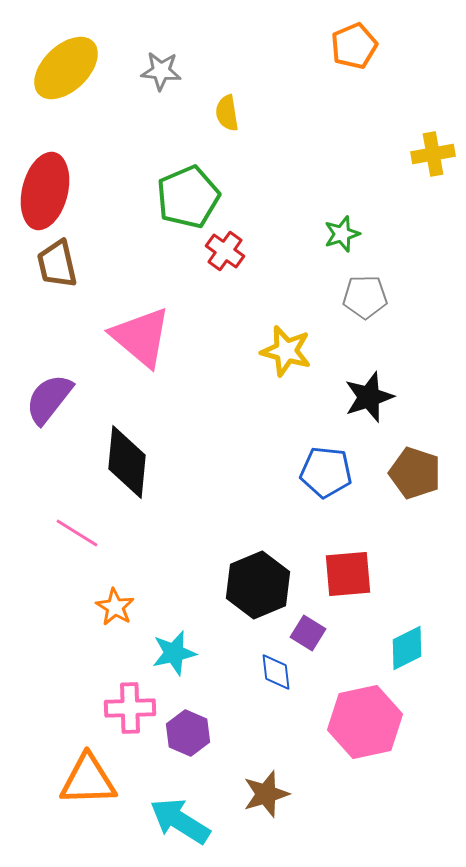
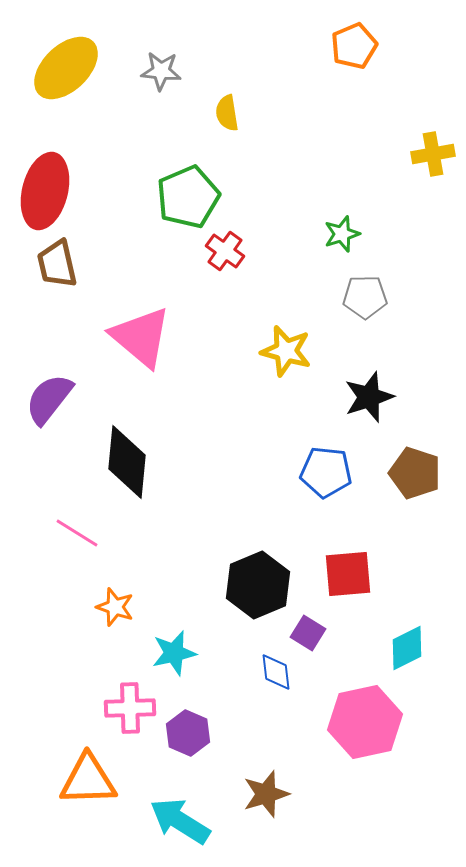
orange star: rotated 12 degrees counterclockwise
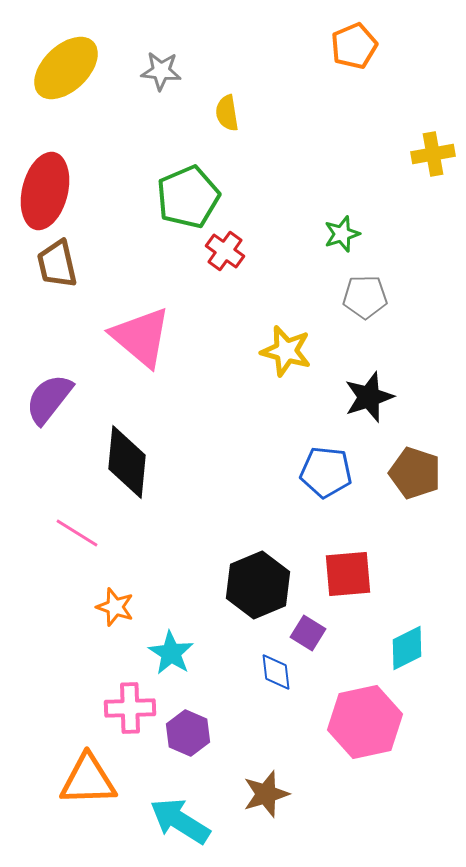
cyan star: moved 3 px left; rotated 27 degrees counterclockwise
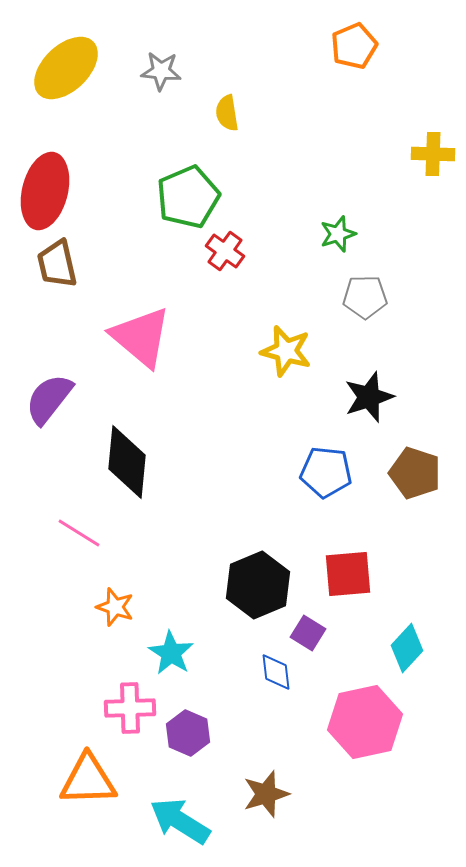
yellow cross: rotated 12 degrees clockwise
green star: moved 4 px left
pink line: moved 2 px right
cyan diamond: rotated 21 degrees counterclockwise
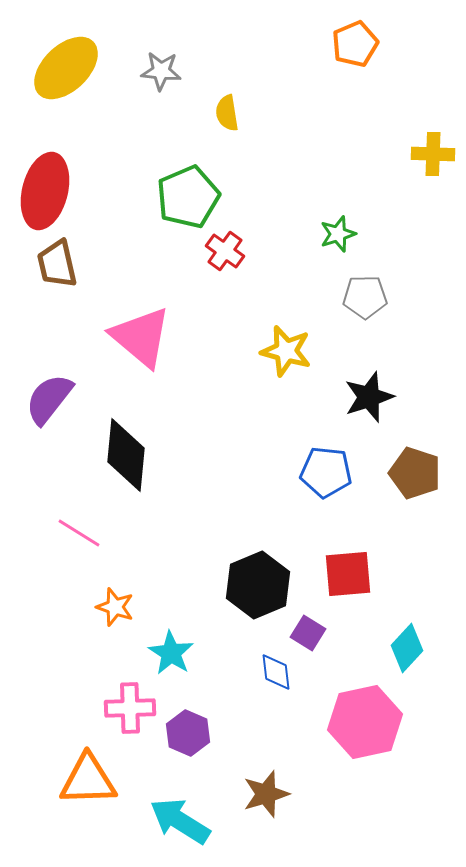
orange pentagon: moved 1 px right, 2 px up
black diamond: moved 1 px left, 7 px up
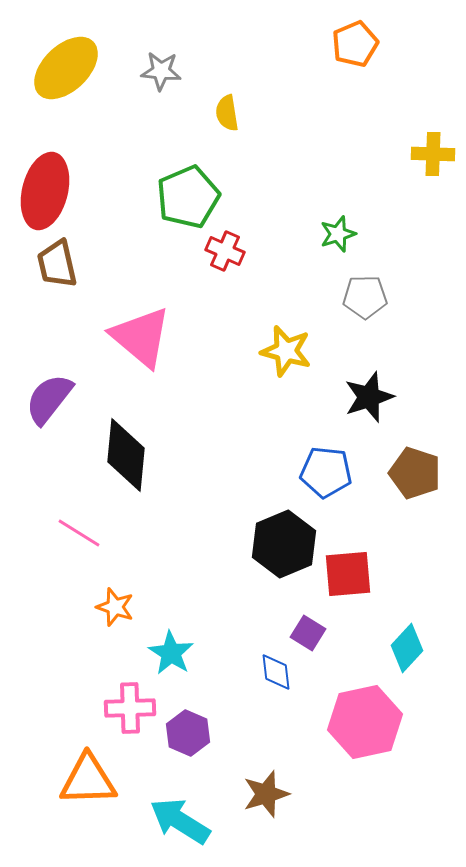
red cross: rotated 12 degrees counterclockwise
black hexagon: moved 26 px right, 41 px up
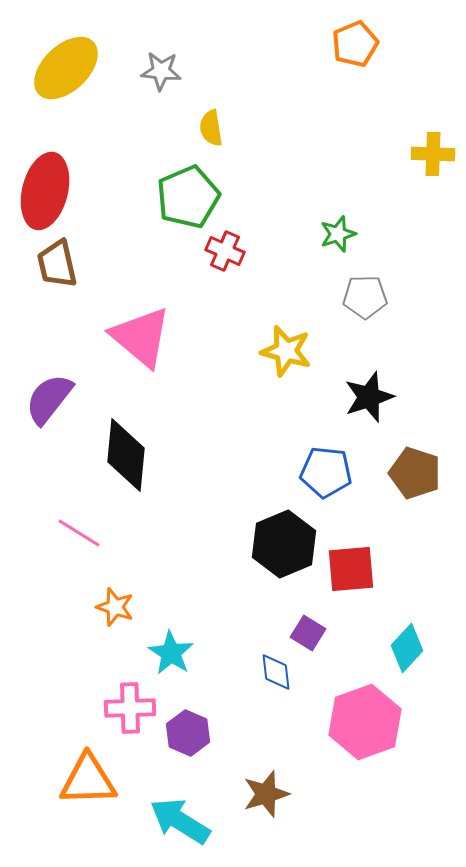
yellow semicircle: moved 16 px left, 15 px down
red square: moved 3 px right, 5 px up
pink hexagon: rotated 8 degrees counterclockwise
